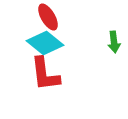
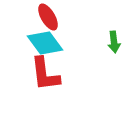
cyan diamond: rotated 15 degrees clockwise
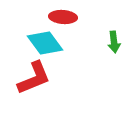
red ellipse: moved 15 px right; rotated 56 degrees counterclockwise
red L-shape: moved 11 px left, 4 px down; rotated 105 degrees counterclockwise
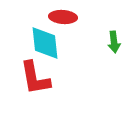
cyan diamond: rotated 30 degrees clockwise
red L-shape: moved 1 px right; rotated 102 degrees clockwise
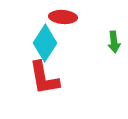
cyan diamond: rotated 39 degrees clockwise
red L-shape: moved 9 px right
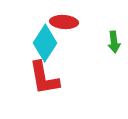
red ellipse: moved 1 px right, 5 px down
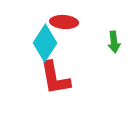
red L-shape: moved 11 px right
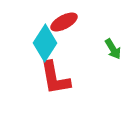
red ellipse: rotated 32 degrees counterclockwise
green arrow: moved 1 px left, 7 px down; rotated 25 degrees counterclockwise
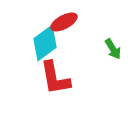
cyan diamond: rotated 21 degrees clockwise
